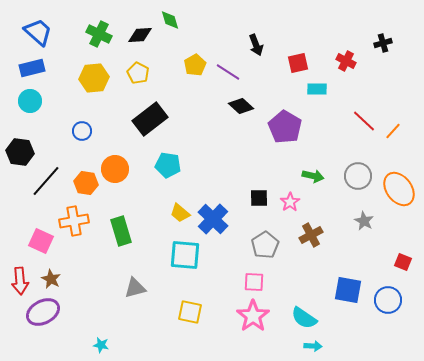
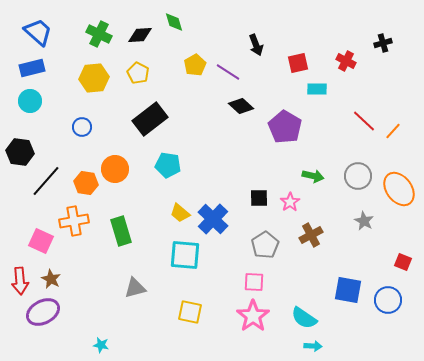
green diamond at (170, 20): moved 4 px right, 2 px down
blue circle at (82, 131): moved 4 px up
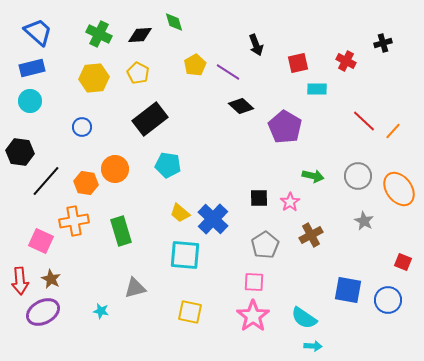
cyan star at (101, 345): moved 34 px up
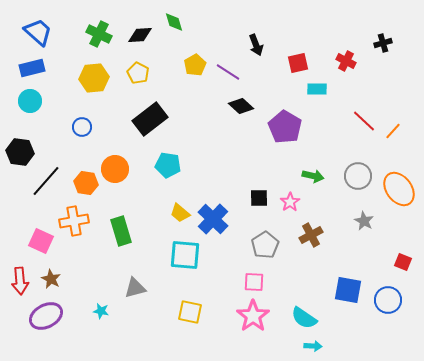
purple ellipse at (43, 312): moved 3 px right, 4 px down
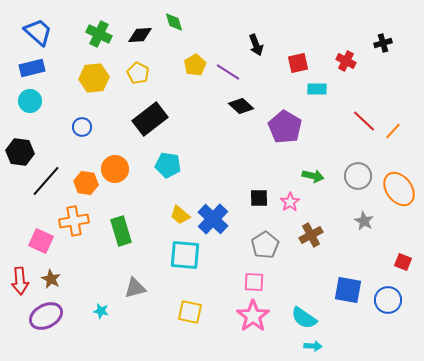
yellow trapezoid at (180, 213): moved 2 px down
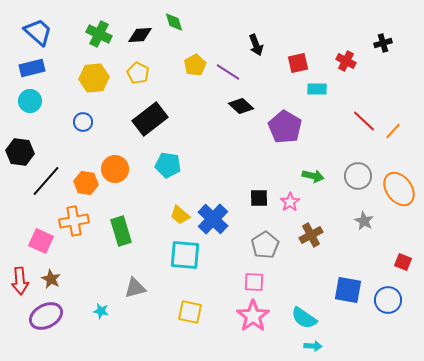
blue circle at (82, 127): moved 1 px right, 5 px up
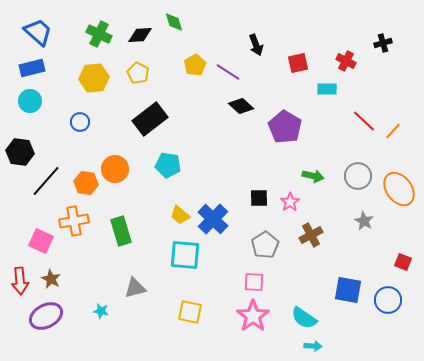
cyan rectangle at (317, 89): moved 10 px right
blue circle at (83, 122): moved 3 px left
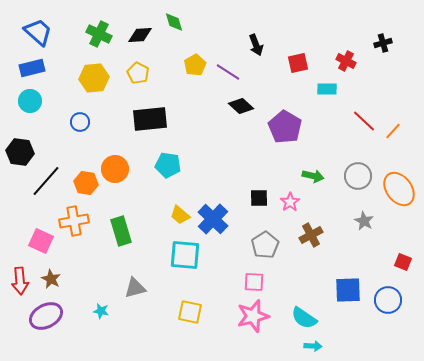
black rectangle at (150, 119): rotated 32 degrees clockwise
blue square at (348, 290): rotated 12 degrees counterclockwise
pink star at (253, 316): rotated 20 degrees clockwise
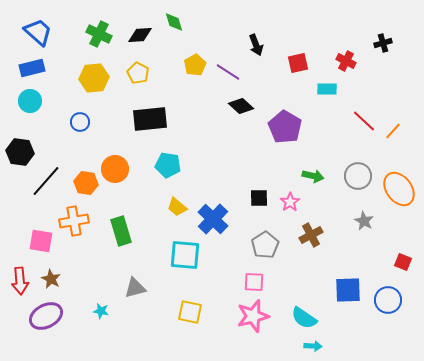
yellow trapezoid at (180, 215): moved 3 px left, 8 px up
pink square at (41, 241): rotated 15 degrees counterclockwise
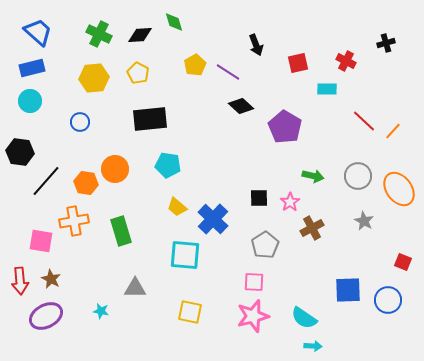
black cross at (383, 43): moved 3 px right
brown cross at (311, 235): moved 1 px right, 7 px up
gray triangle at (135, 288): rotated 15 degrees clockwise
